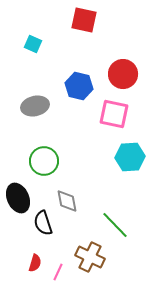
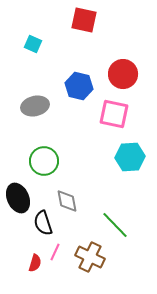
pink line: moved 3 px left, 20 px up
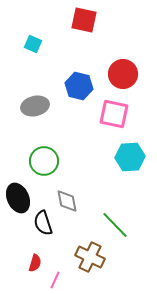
pink line: moved 28 px down
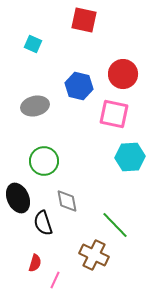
brown cross: moved 4 px right, 2 px up
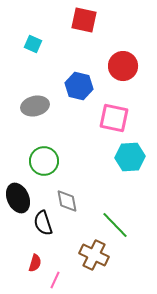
red circle: moved 8 px up
pink square: moved 4 px down
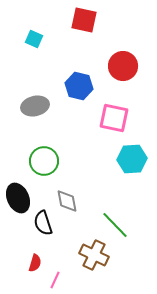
cyan square: moved 1 px right, 5 px up
cyan hexagon: moved 2 px right, 2 px down
